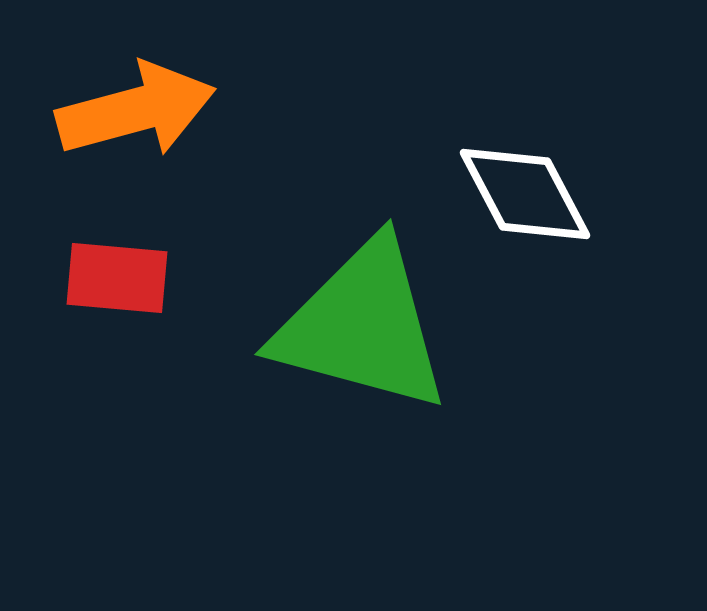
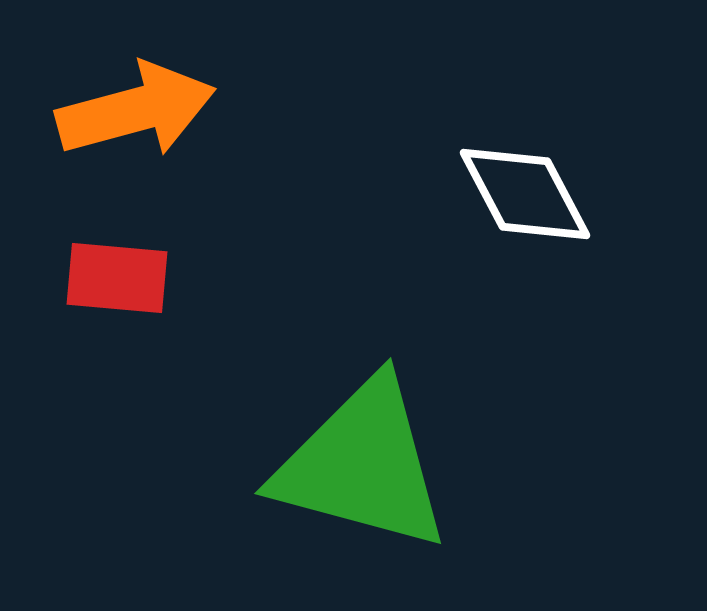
green triangle: moved 139 px down
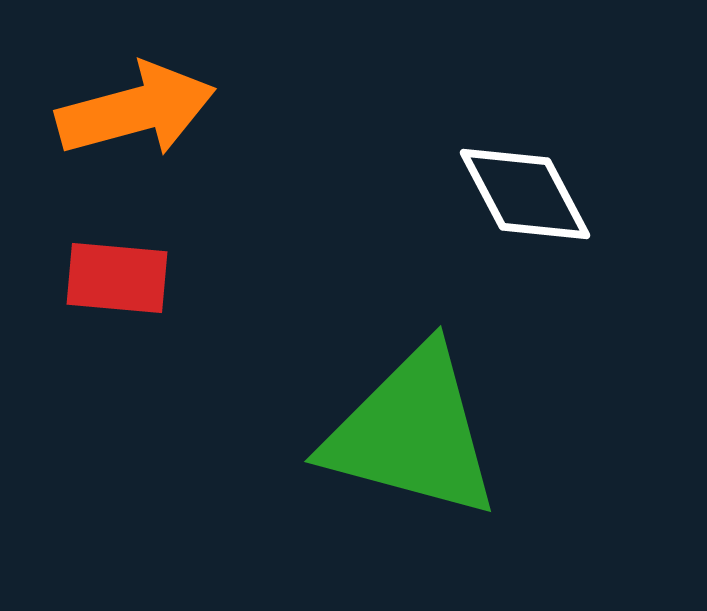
green triangle: moved 50 px right, 32 px up
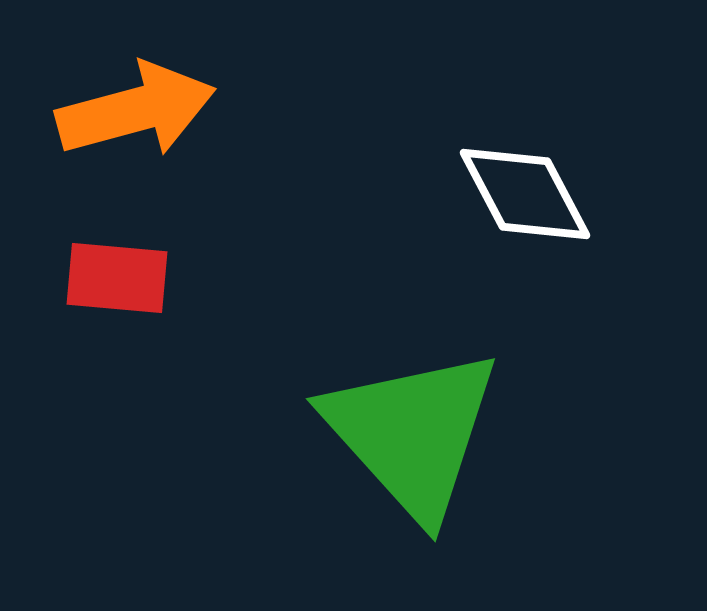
green triangle: rotated 33 degrees clockwise
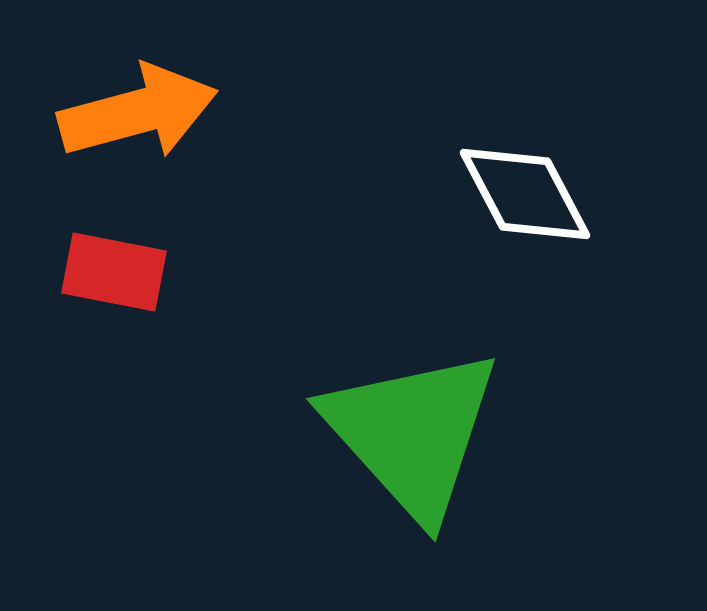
orange arrow: moved 2 px right, 2 px down
red rectangle: moved 3 px left, 6 px up; rotated 6 degrees clockwise
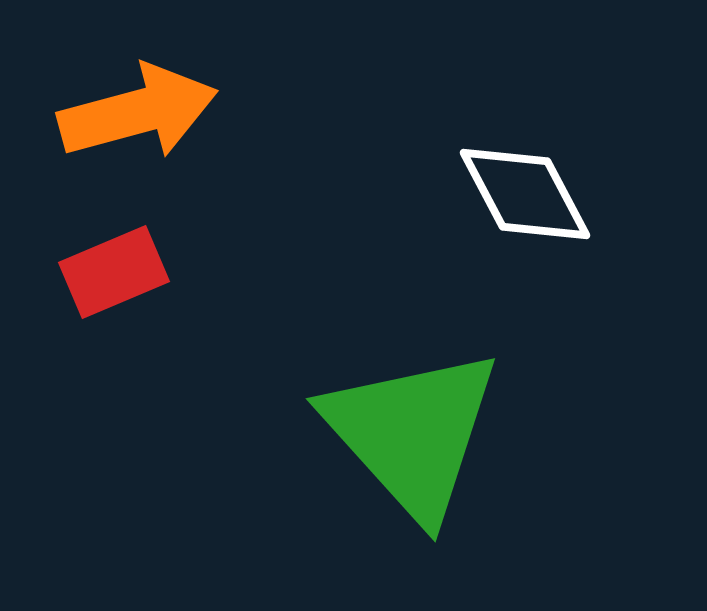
red rectangle: rotated 34 degrees counterclockwise
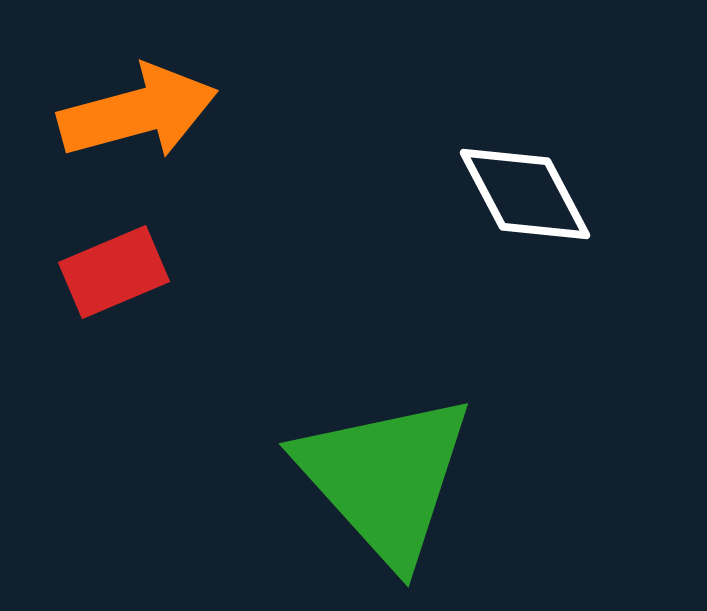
green triangle: moved 27 px left, 45 px down
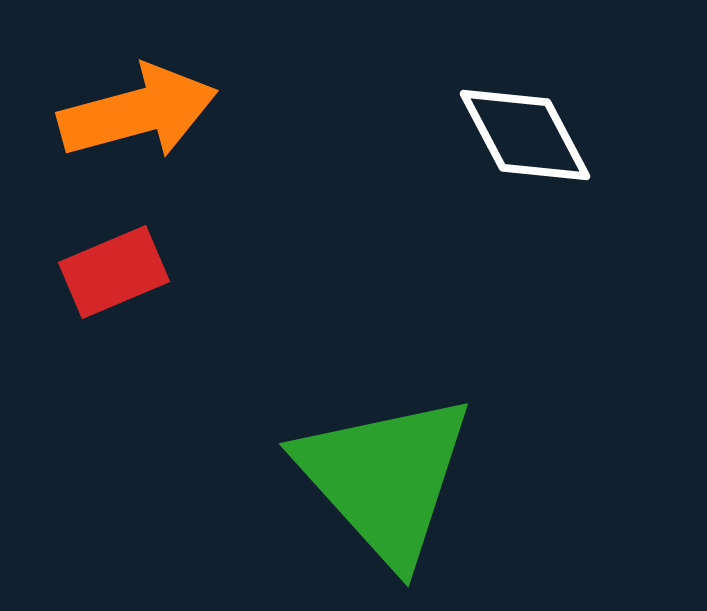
white diamond: moved 59 px up
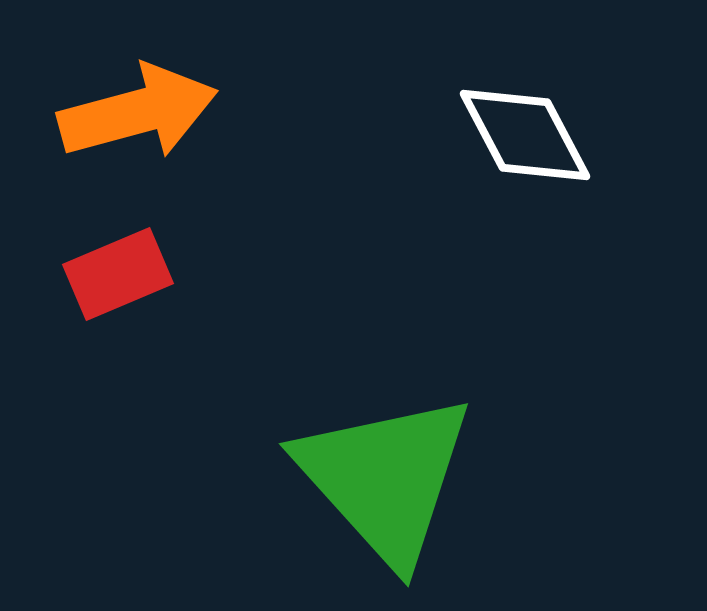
red rectangle: moved 4 px right, 2 px down
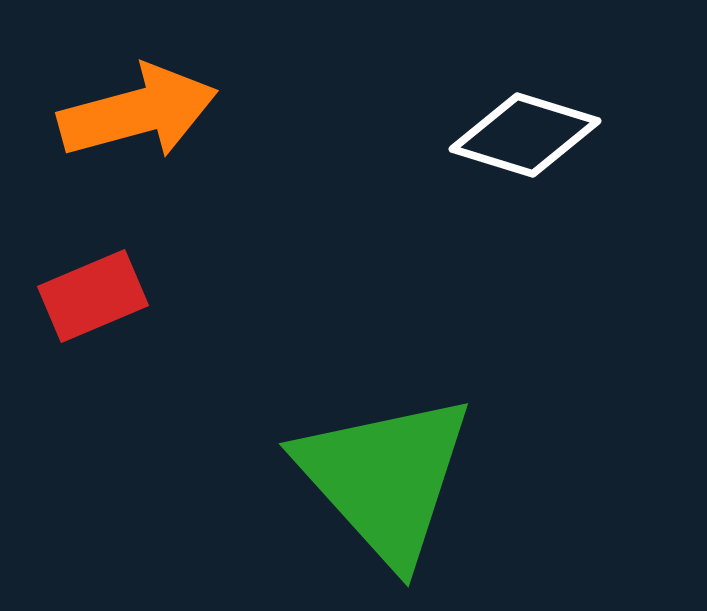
white diamond: rotated 45 degrees counterclockwise
red rectangle: moved 25 px left, 22 px down
